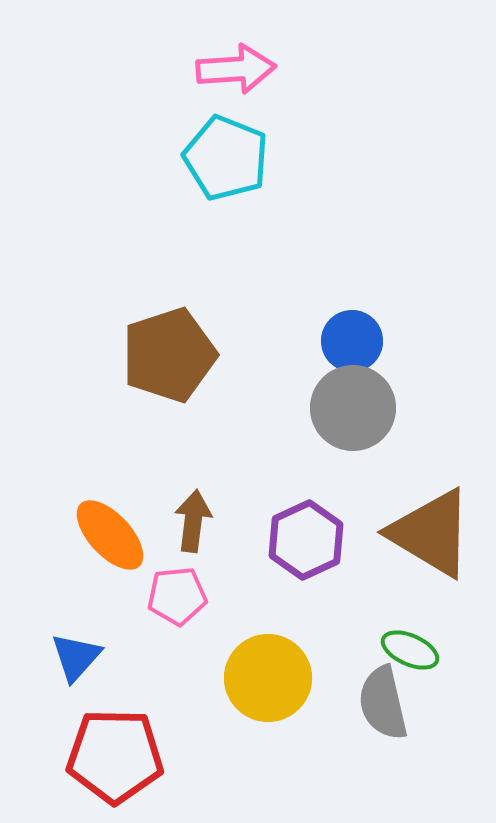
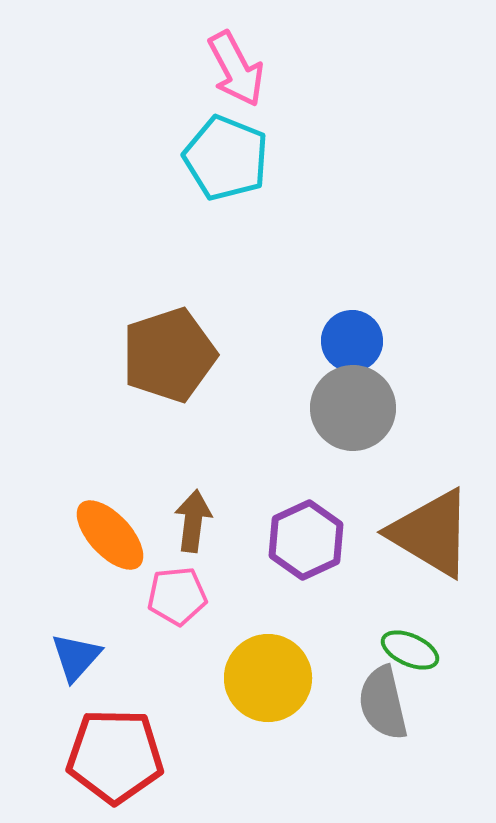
pink arrow: rotated 66 degrees clockwise
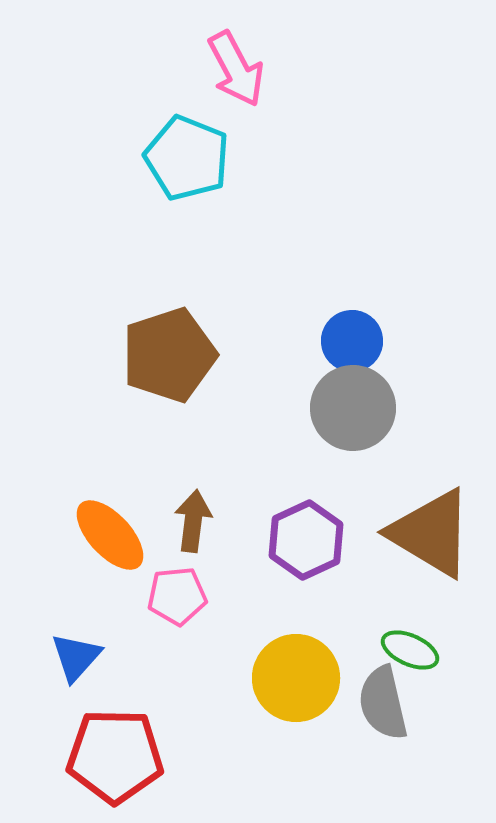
cyan pentagon: moved 39 px left
yellow circle: moved 28 px right
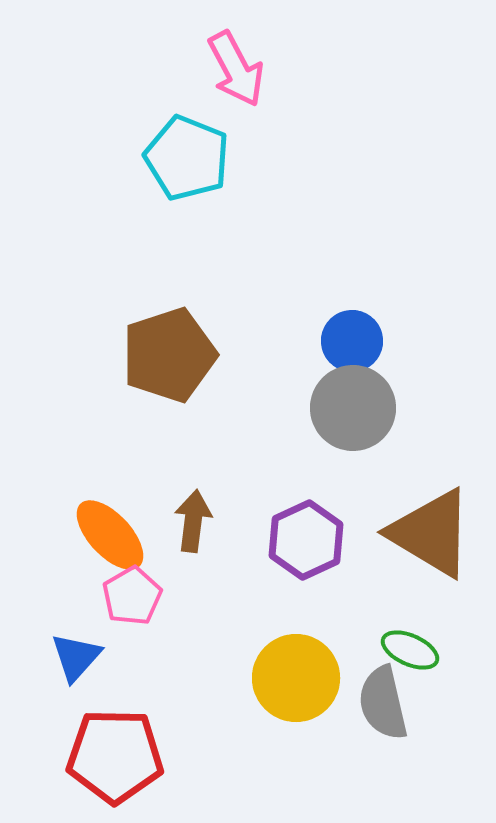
pink pentagon: moved 45 px left; rotated 24 degrees counterclockwise
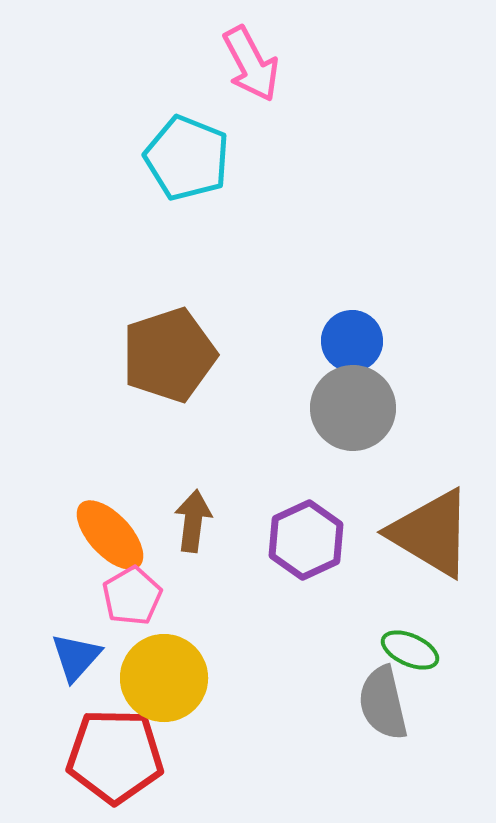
pink arrow: moved 15 px right, 5 px up
yellow circle: moved 132 px left
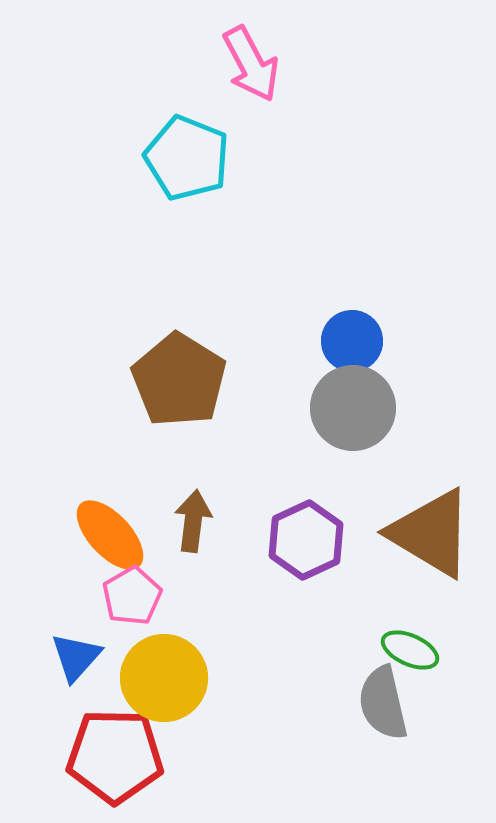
brown pentagon: moved 10 px right, 25 px down; rotated 22 degrees counterclockwise
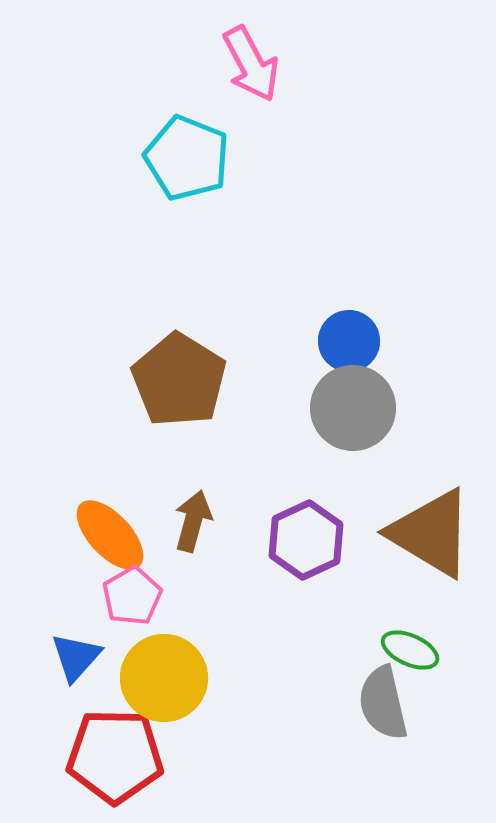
blue circle: moved 3 px left
brown arrow: rotated 8 degrees clockwise
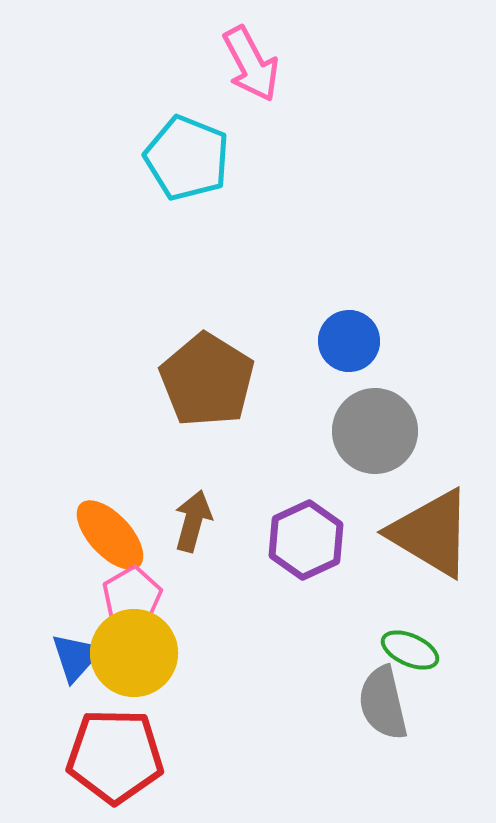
brown pentagon: moved 28 px right
gray circle: moved 22 px right, 23 px down
yellow circle: moved 30 px left, 25 px up
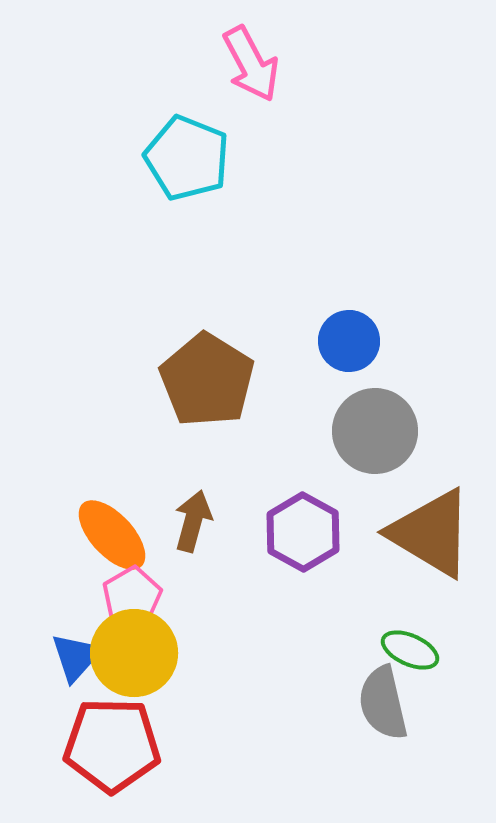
orange ellipse: moved 2 px right
purple hexagon: moved 3 px left, 8 px up; rotated 6 degrees counterclockwise
red pentagon: moved 3 px left, 11 px up
